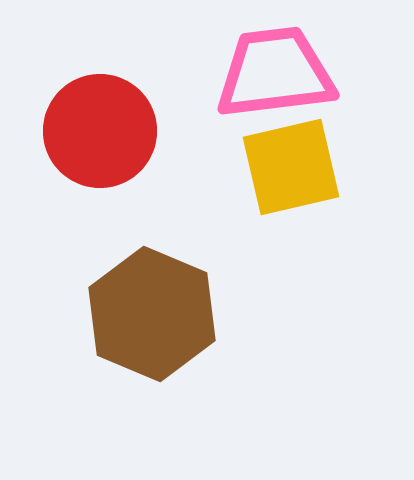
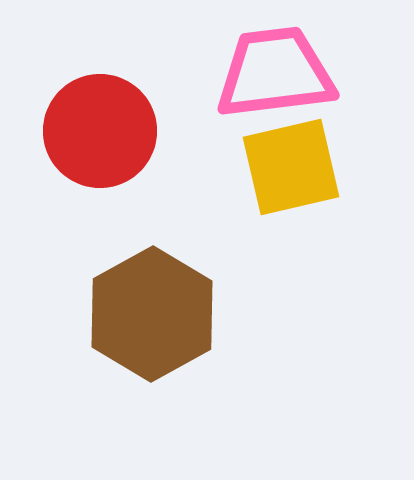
brown hexagon: rotated 8 degrees clockwise
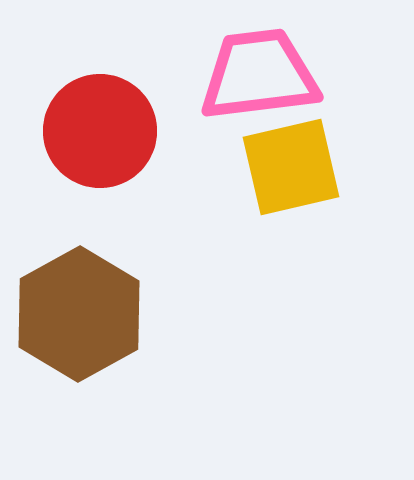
pink trapezoid: moved 16 px left, 2 px down
brown hexagon: moved 73 px left
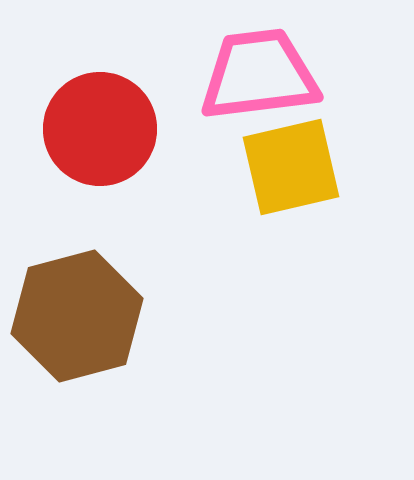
red circle: moved 2 px up
brown hexagon: moved 2 px left, 2 px down; rotated 14 degrees clockwise
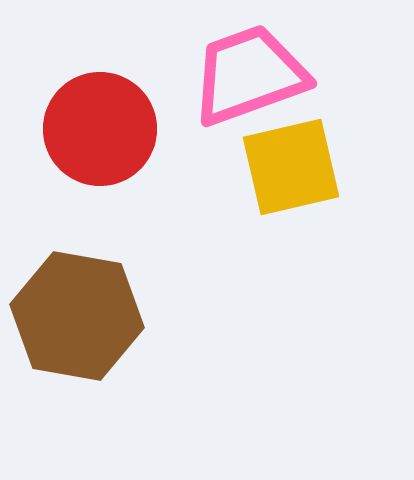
pink trapezoid: moved 10 px left; rotated 13 degrees counterclockwise
brown hexagon: rotated 25 degrees clockwise
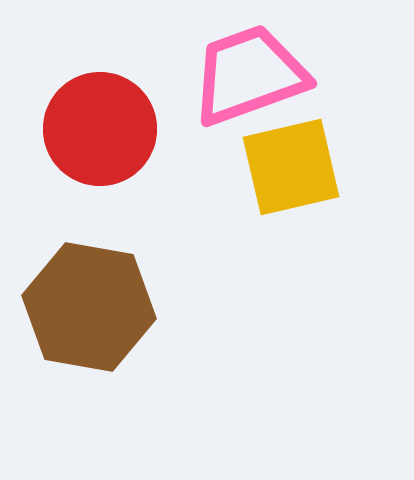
brown hexagon: moved 12 px right, 9 px up
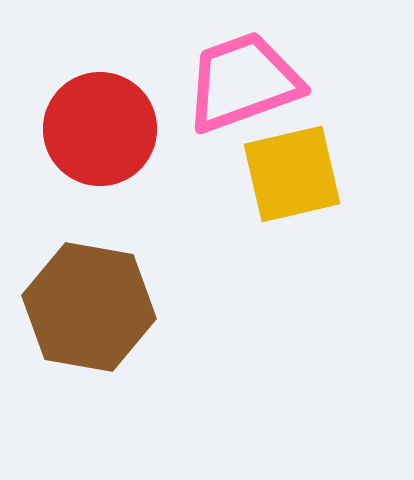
pink trapezoid: moved 6 px left, 7 px down
yellow square: moved 1 px right, 7 px down
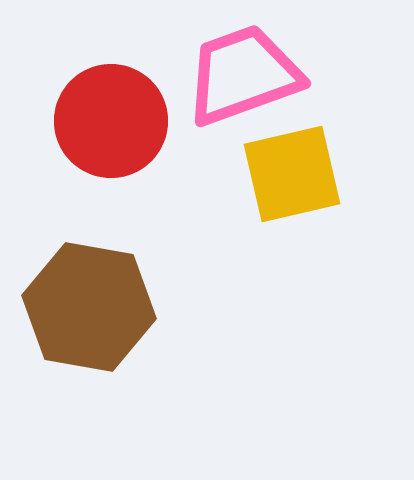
pink trapezoid: moved 7 px up
red circle: moved 11 px right, 8 px up
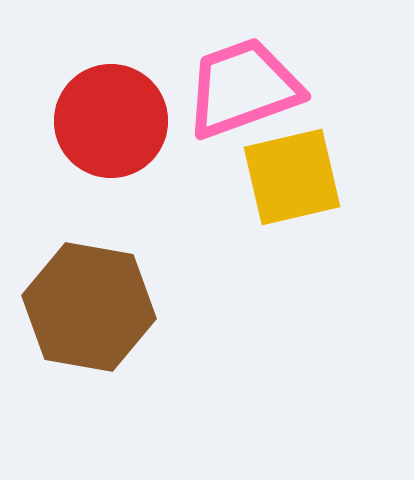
pink trapezoid: moved 13 px down
yellow square: moved 3 px down
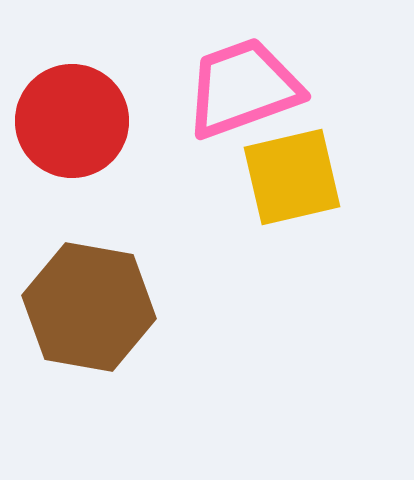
red circle: moved 39 px left
